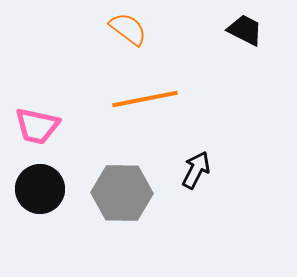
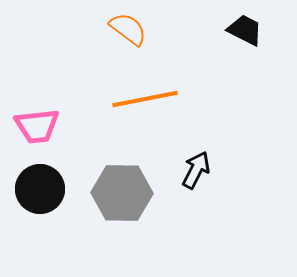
pink trapezoid: rotated 18 degrees counterclockwise
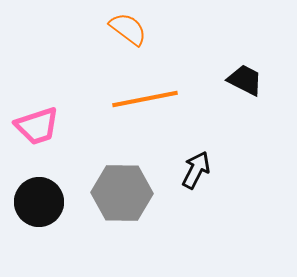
black trapezoid: moved 50 px down
pink trapezoid: rotated 12 degrees counterclockwise
black circle: moved 1 px left, 13 px down
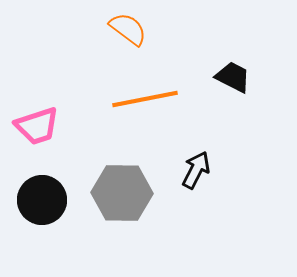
black trapezoid: moved 12 px left, 3 px up
black circle: moved 3 px right, 2 px up
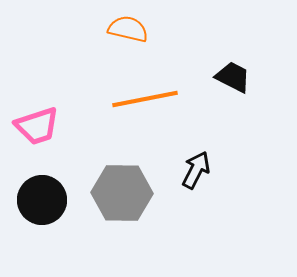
orange semicircle: rotated 24 degrees counterclockwise
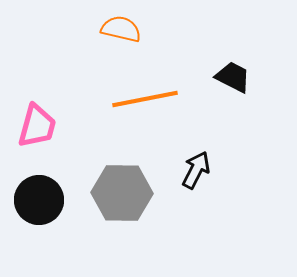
orange semicircle: moved 7 px left
pink trapezoid: rotated 57 degrees counterclockwise
black circle: moved 3 px left
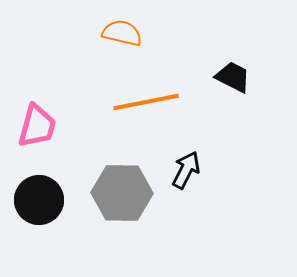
orange semicircle: moved 1 px right, 4 px down
orange line: moved 1 px right, 3 px down
black arrow: moved 10 px left
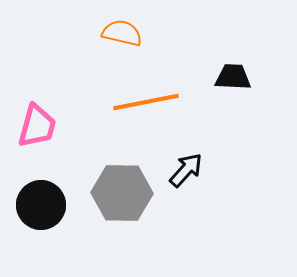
black trapezoid: rotated 24 degrees counterclockwise
black arrow: rotated 15 degrees clockwise
black circle: moved 2 px right, 5 px down
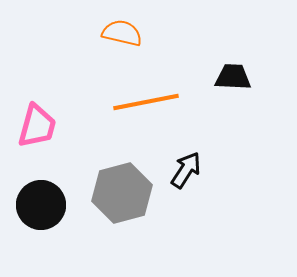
black arrow: rotated 9 degrees counterclockwise
gray hexagon: rotated 16 degrees counterclockwise
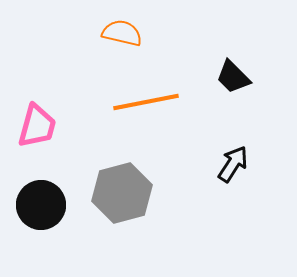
black trapezoid: rotated 138 degrees counterclockwise
black arrow: moved 47 px right, 6 px up
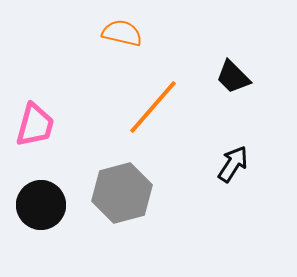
orange line: moved 7 px right, 5 px down; rotated 38 degrees counterclockwise
pink trapezoid: moved 2 px left, 1 px up
